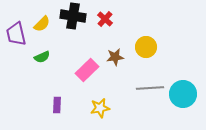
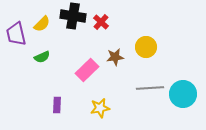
red cross: moved 4 px left, 3 px down
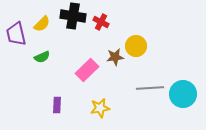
red cross: rotated 14 degrees counterclockwise
yellow circle: moved 10 px left, 1 px up
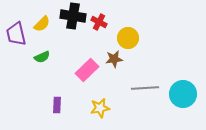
red cross: moved 2 px left
yellow circle: moved 8 px left, 8 px up
brown star: moved 1 px left, 2 px down
gray line: moved 5 px left
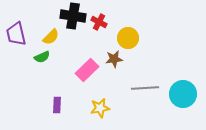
yellow semicircle: moved 9 px right, 13 px down
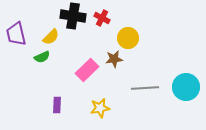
red cross: moved 3 px right, 4 px up
cyan circle: moved 3 px right, 7 px up
